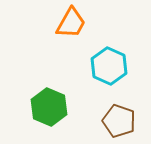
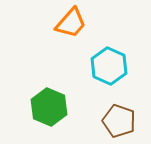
orange trapezoid: rotated 12 degrees clockwise
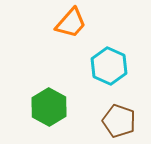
green hexagon: rotated 6 degrees clockwise
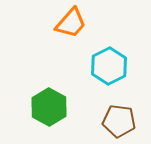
cyan hexagon: rotated 9 degrees clockwise
brown pentagon: rotated 12 degrees counterclockwise
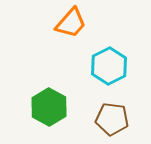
brown pentagon: moved 7 px left, 2 px up
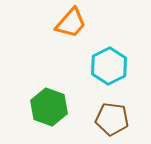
green hexagon: rotated 9 degrees counterclockwise
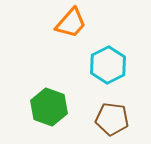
cyan hexagon: moved 1 px left, 1 px up
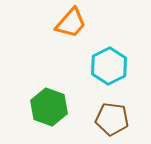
cyan hexagon: moved 1 px right, 1 px down
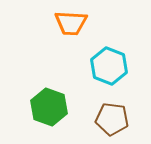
orange trapezoid: rotated 52 degrees clockwise
cyan hexagon: rotated 12 degrees counterclockwise
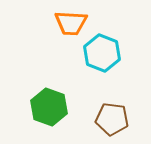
cyan hexagon: moved 7 px left, 13 px up
